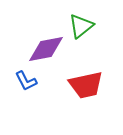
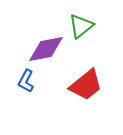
blue L-shape: rotated 55 degrees clockwise
red trapezoid: rotated 27 degrees counterclockwise
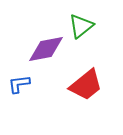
blue L-shape: moved 7 px left, 3 px down; rotated 55 degrees clockwise
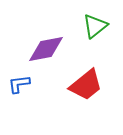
green triangle: moved 14 px right
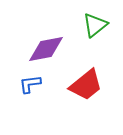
green triangle: moved 1 px up
blue L-shape: moved 11 px right
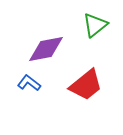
blue L-shape: moved 1 px left, 1 px up; rotated 45 degrees clockwise
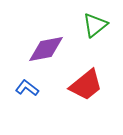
blue L-shape: moved 2 px left, 5 px down
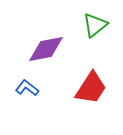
red trapezoid: moved 5 px right, 3 px down; rotated 18 degrees counterclockwise
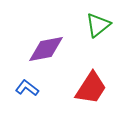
green triangle: moved 3 px right
